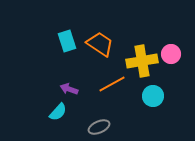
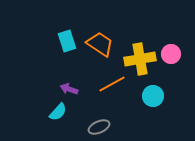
yellow cross: moved 2 px left, 2 px up
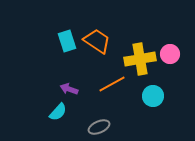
orange trapezoid: moved 3 px left, 3 px up
pink circle: moved 1 px left
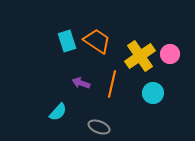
yellow cross: moved 3 px up; rotated 24 degrees counterclockwise
orange line: rotated 48 degrees counterclockwise
purple arrow: moved 12 px right, 6 px up
cyan circle: moved 3 px up
gray ellipse: rotated 45 degrees clockwise
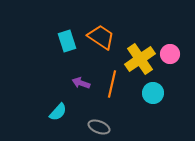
orange trapezoid: moved 4 px right, 4 px up
yellow cross: moved 3 px down
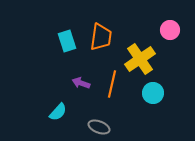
orange trapezoid: rotated 64 degrees clockwise
pink circle: moved 24 px up
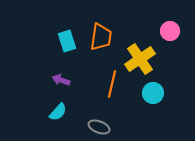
pink circle: moved 1 px down
purple arrow: moved 20 px left, 3 px up
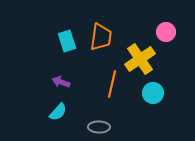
pink circle: moved 4 px left, 1 px down
purple arrow: moved 2 px down
gray ellipse: rotated 20 degrees counterclockwise
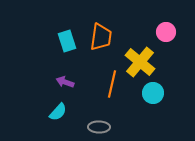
yellow cross: moved 3 px down; rotated 16 degrees counterclockwise
purple arrow: moved 4 px right
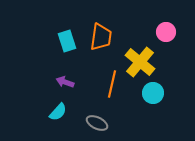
gray ellipse: moved 2 px left, 4 px up; rotated 25 degrees clockwise
